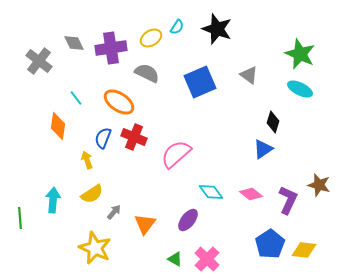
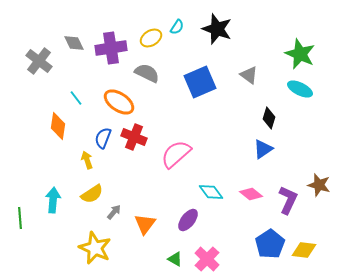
black diamond: moved 4 px left, 4 px up
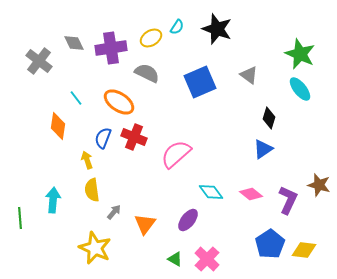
cyan ellipse: rotated 25 degrees clockwise
yellow semicircle: moved 4 px up; rotated 115 degrees clockwise
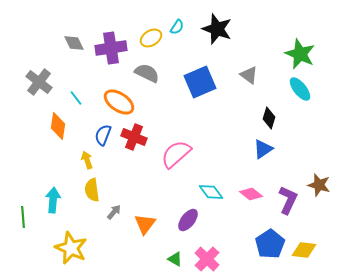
gray cross: moved 21 px down
blue semicircle: moved 3 px up
green line: moved 3 px right, 1 px up
yellow star: moved 24 px left
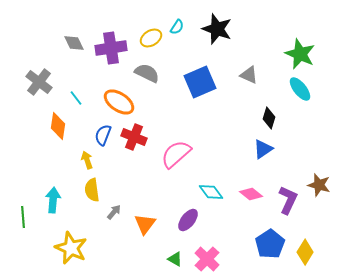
gray triangle: rotated 12 degrees counterclockwise
yellow diamond: moved 1 px right, 2 px down; rotated 65 degrees counterclockwise
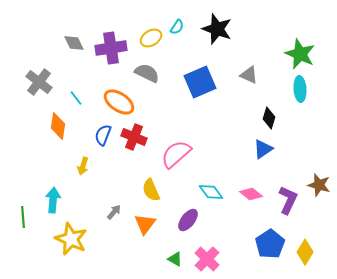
cyan ellipse: rotated 35 degrees clockwise
yellow arrow: moved 4 px left, 6 px down; rotated 144 degrees counterclockwise
yellow semicircle: moved 59 px right; rotated 15 degrees counterclockwise
yellow star: moved 9 px up
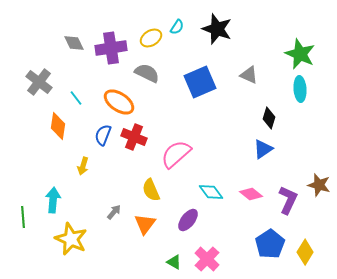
green triangle: moved 1 px left, 3 px down
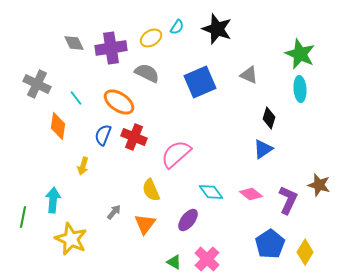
gray cross: moved 2 px left, 2 px down; rotated 12 degrees counterclockwise
green line: rotated 15 degrees clockwise
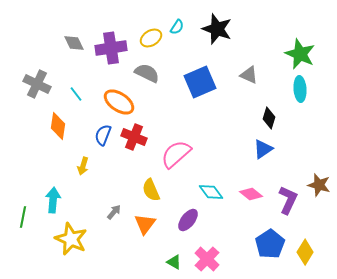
cyan line: moved 4 px up
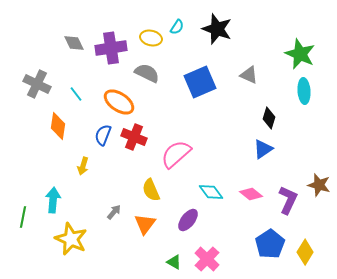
yellow ellipse: rotated 45 degrees clockwise
cyan ellipse: moved 4 px right, 2 px down
